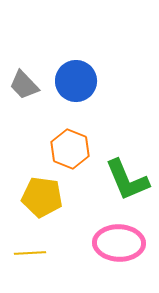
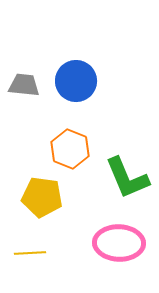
gray trapezoid: rotated 140 degrees clockwise
green L-shape: moved 2 px up
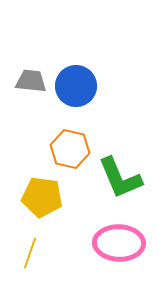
blue circle: moved 5 px down
gray trapezoid: moved 7 px right, 4 px up
orange hexagon: rotated 9 degrees counterclockwise
green L-shape: moved 7 px left
yellow line: rotated 68 degrees counterclockwise
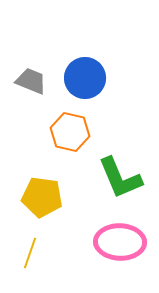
gray trapezoid: rotated 16 degrees clockwise
blue circle: moved 9 px right, 8 px up
orange hexagon: moved 17 px up
pink ellipse: moved 1 px right, 1 px up
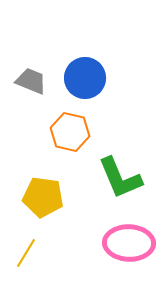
yellow pentagon: moved 1 px right
pink ellipse: moved 9 px right, 1 px down
yellow line: moved 4 px left; rotated 12 degrees clockwise
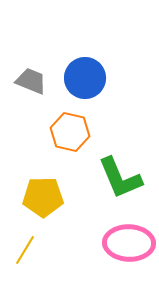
yellow pentagon: rotated 9 degrees counterclockwise
yellow line: moved 1 px left, 3 px up
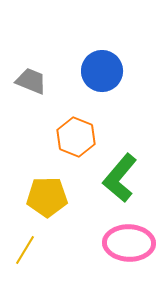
blue circle: moved 17 px right, 7 px up
orange hexagon: moved 6 px right, 5 px down; rotated 9 degrees clockwise
green L-shape: rotated 63 degrees clockwise
yellow pentagon: moved 4 px right
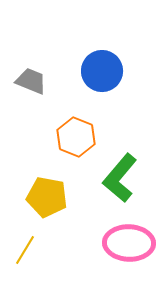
yellow pentagon: rotated 12 degrees clockwise
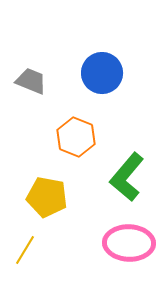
blue circle: moved 2 px down
green L-shape: moved 7 px right, 1 px up
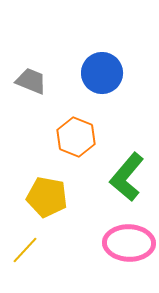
yellow line: rotated 12 degrees clockwise
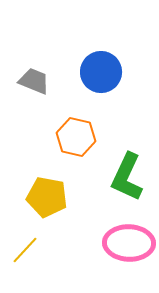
blue circle: moved 1 px left, 1 px up
gray trapezoid: moved 3 px right
orange hexagon: rotated 9 degrees counterclockwise
green L-shape: rotated 15 degrees counterclockwise
